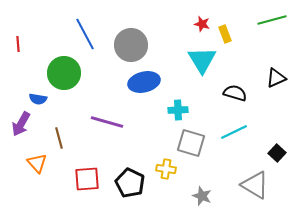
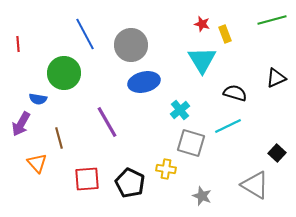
cyan cross: moved 2 px right; rotated 36 degrees counterclockwise
purple line: rotated 44 degrees clockwise
cyan line: moved 6 px left, 6 px up
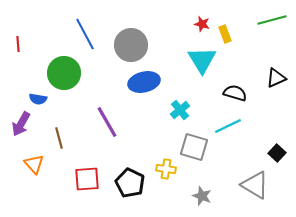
gray square: moved 3 px right, 4 px down
orange triangle: moved 3 px left, 1 px down
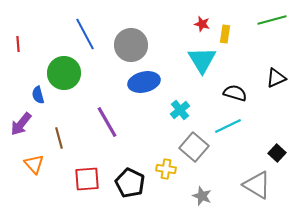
yellow rectangle: rotated 30 degrees clockwise
blue semicircle: moved 4 px up; rotated 66 degrees clockwise
purple arrow: rotated 10 degrees clockwise
gray square: rotated 24 degrees clockwise
gray triangle: moved 2 px right
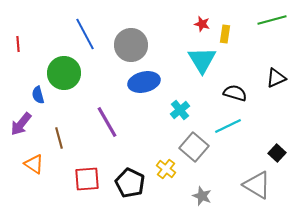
orange triangle: rotated 15 degrees counterclockwise
yellow cross: rotated 30 degrees clockwise
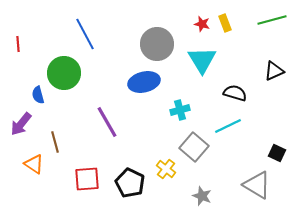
yellow rectangle: moved 11 px up; rotated 30 degrees counterclockwise
gray circle: moved 26 px right, 1 px up
black triangle: moved 2 px left, 7 px up
cyan cross: rotated 24 degrees clockwise
brown line: moved 4 px left, 4 px down
black square: rotated 18 degrees counterclockwise
